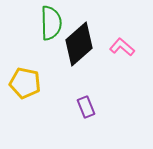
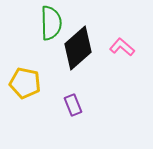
black diamond: moved 1 px left, 4 px down
purple rectangle: moved 13 px left, 2 px up
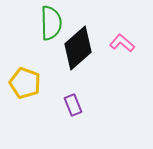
pink L-shape: moved 4 px up
yellow pentagon: rotated 8 degrees clockwise
